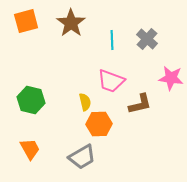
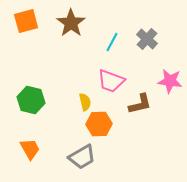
cyan line: moved 2 px down; rotated 30 degrees clockwise
pink star: moved 1 px left, 3 px down
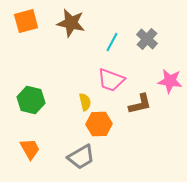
brown star: rotated 24 degrees counterclockwise
pink trapezoid: moved 1 px up
gray trapezoid: moved 1 px left
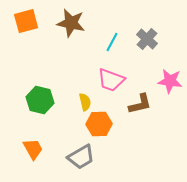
green hexagon: moved 9 px right
orange trapezoid: moved 3 px right
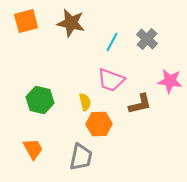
gray trapezoid: rotated 48 degrees counterclockwise
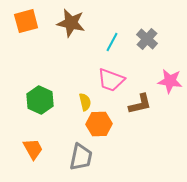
green hexagon: rotated 12 degrees clockwise
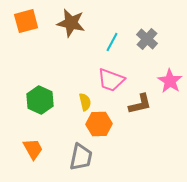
pink star: rotated 25 degrees clockwise
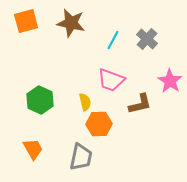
cyan line: moved 1 px right, 2 px up
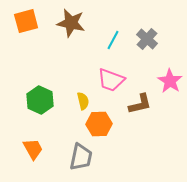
yellow semicircle: moved 2 px left, 1 px up
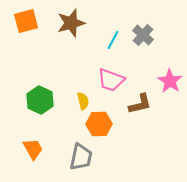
brown star: rotated 28 degrees counterclockwise
gray cross: moved 4 px left, 4 px up
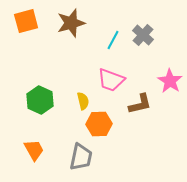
orange trapezoid: moved 1 px right, 1 px down
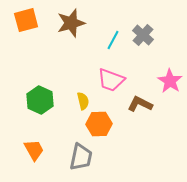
orange square: moved 1 px up
brown L-shape: rotated 140 degrees counterclockwise
